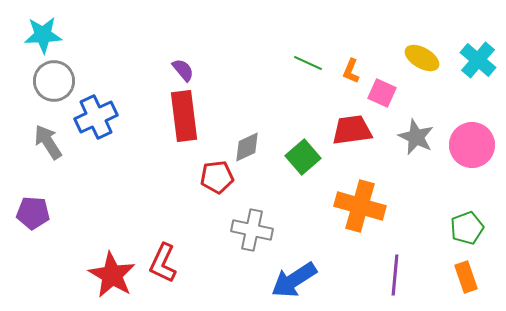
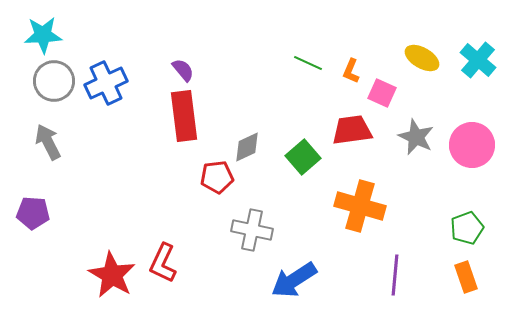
blue cross: moved 10 px right, 34 px up
gray arrow: rotated 6 degrees clockwise
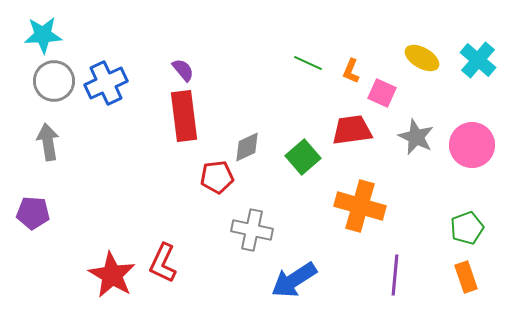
gray arrow: rotated 18 degrees clockwise
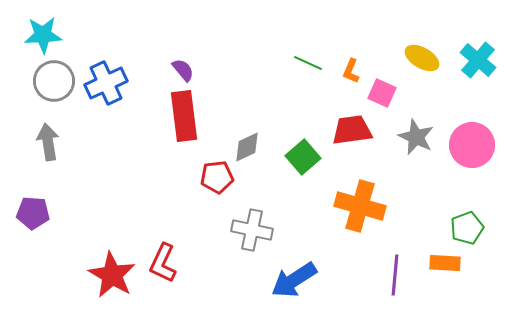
orange rectangle: moved 21 px left, 14 px up; rotated 68 degrees counterclockwise
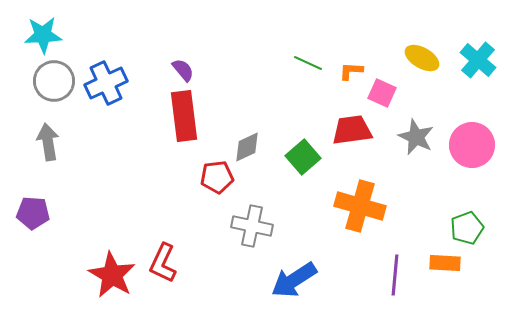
orange L-shape: rotated 70 degrees clockwise
gray cross: moved 4 px up
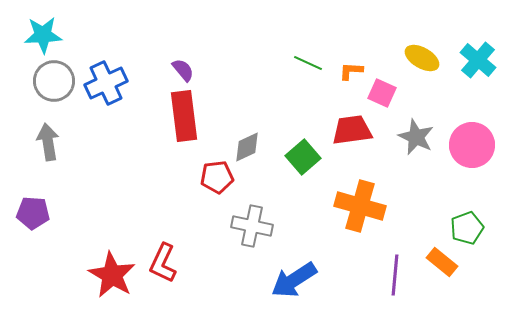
orange rectangle: moved 3 px left, 1 px up; rotated 36 degrees clockwise
